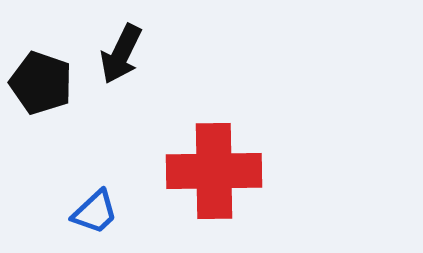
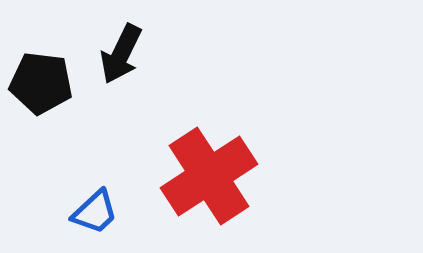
black pentagon: rotated 12 degrees counterclockwise
red cross: moved 5 px left, 5 px down; rotated 32 degrees counterclockwise
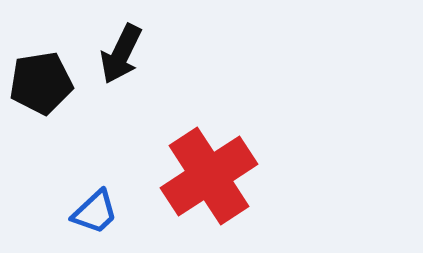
black pentagon: rotated 16 degrees counterclockwise
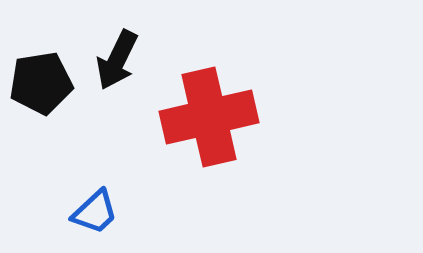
black arrow: moved 4 px left, 6 px down
red cross: moved 59 px up; rotated 20 degrees clockwise
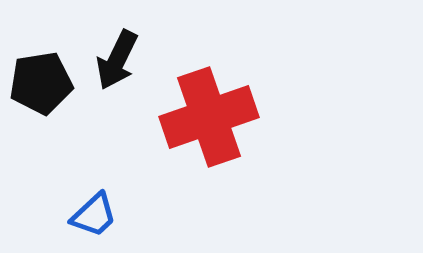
red cross: rotated 6 degrees counterclockwise
blue trapezoid: moved 1 px left, 3 px down
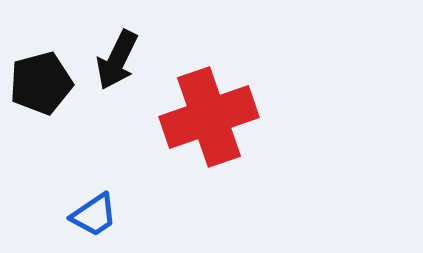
black pentagon: rotated 6 degrees counterclockwise
blue trapezoid: rotated 9 degrees clockwise
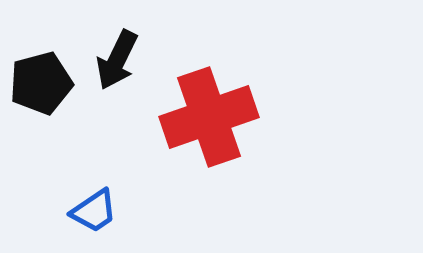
blue trapezoid: moved 4 px up
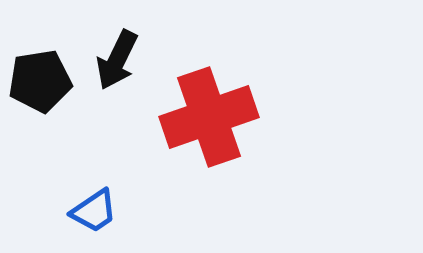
black pentagon: moved 1 px left, 2 px up; rotated 6 degrees clockwise
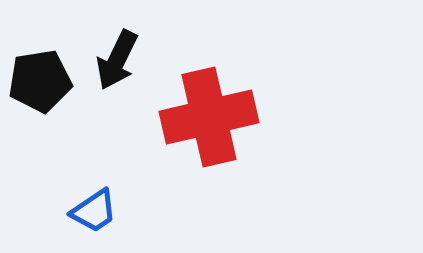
red cross: rotated 6 degrees clockwise
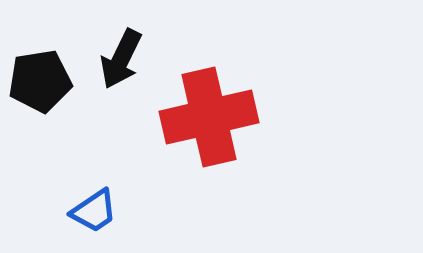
black arrow: moved 4 px right, 1 px up
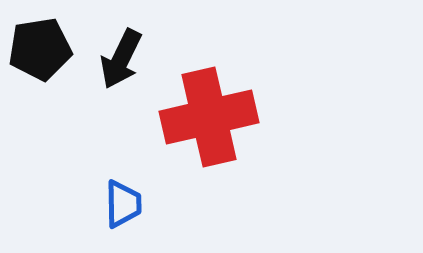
black pentagon: moved 32 px up
blue trapezoid: moved 29 px right, 7 px up; rotated 57 degrees counterclockwise
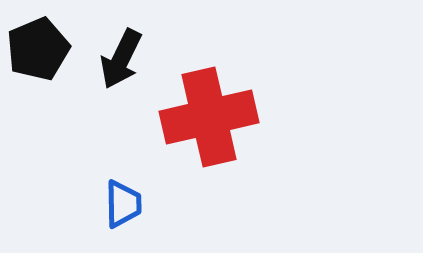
black pentagon: moved 2 px left; rotated 14 degrees counterclockwise
